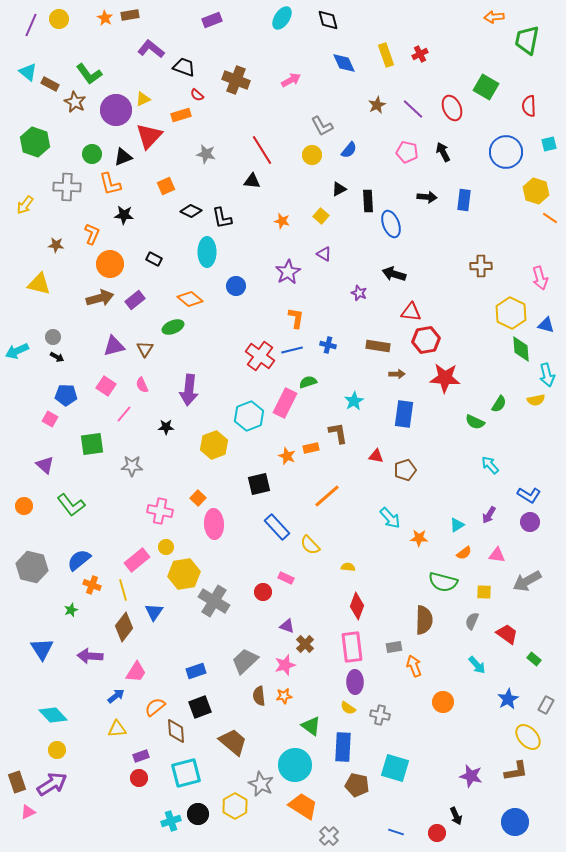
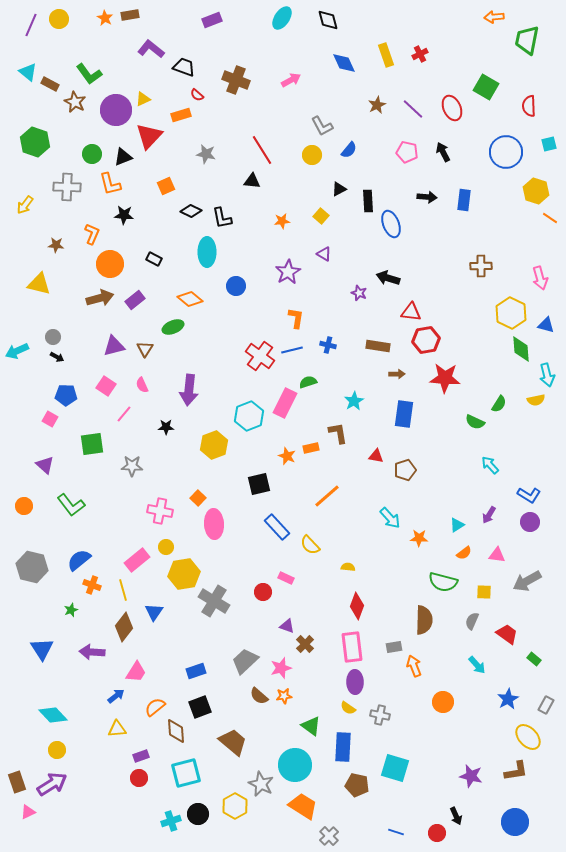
orange star at (282, 221): rotated 21 degrees counterclockwise
black arrow at (394, 274): moved 6 px left, 4 px down
purple arrow at (90, 656): moved 2 px right, 4 px up
pink star at (285, 665): moved 4 px left, 3 px down
brown semicircle at (259, 696): rotated 42 degrees counterclockwise
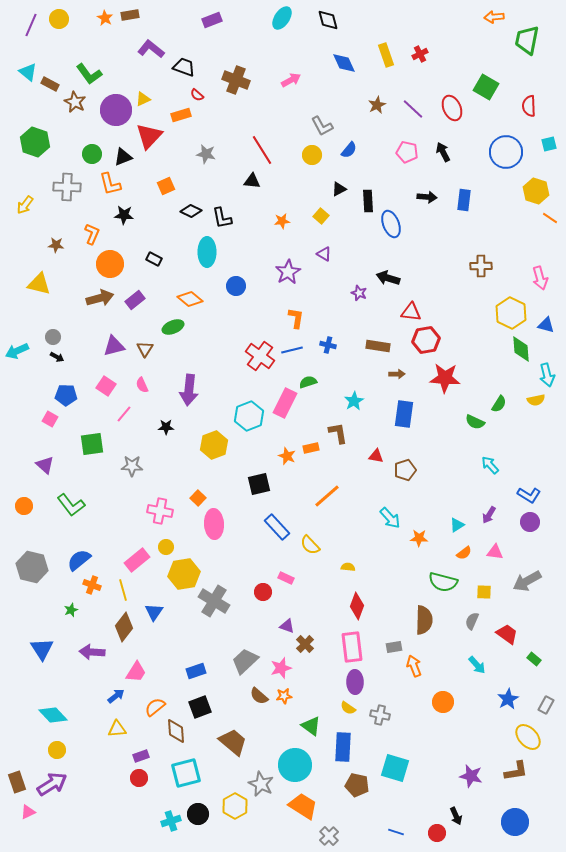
pink triangle at (497, 555): moved 2 px left, 3 px up
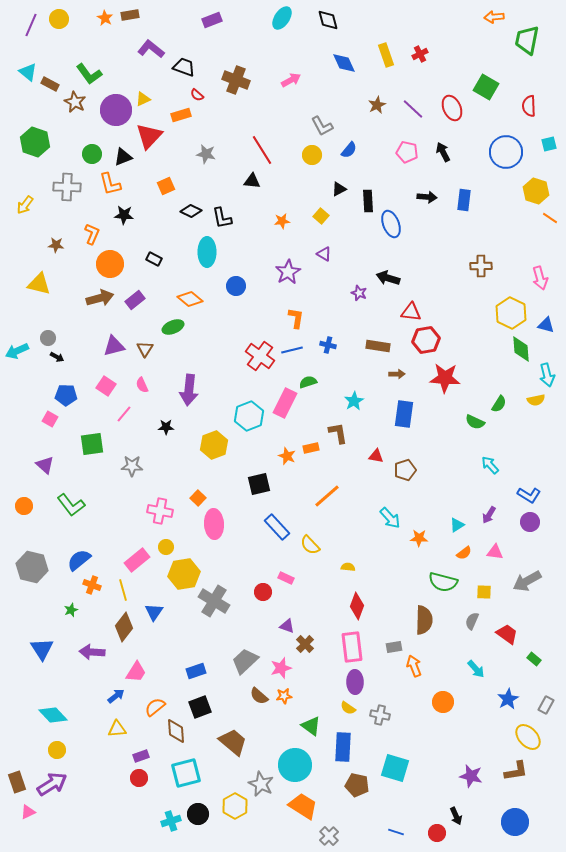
gray circle at (53, 337): moved 5 px left, 1 px down
cyan arrow at (477, 665): moved 1 px left, 4 px down
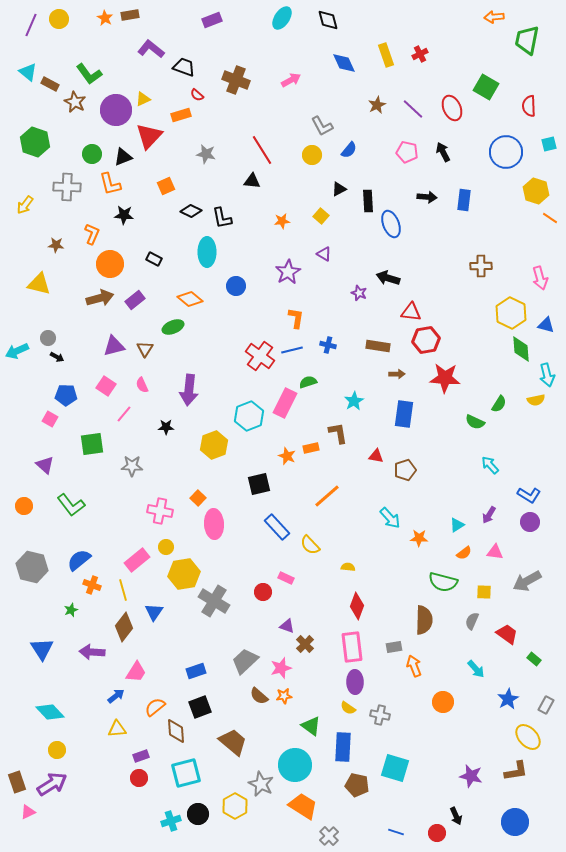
cyan diamond at (53, 715): moved 3 px left, 3 px up
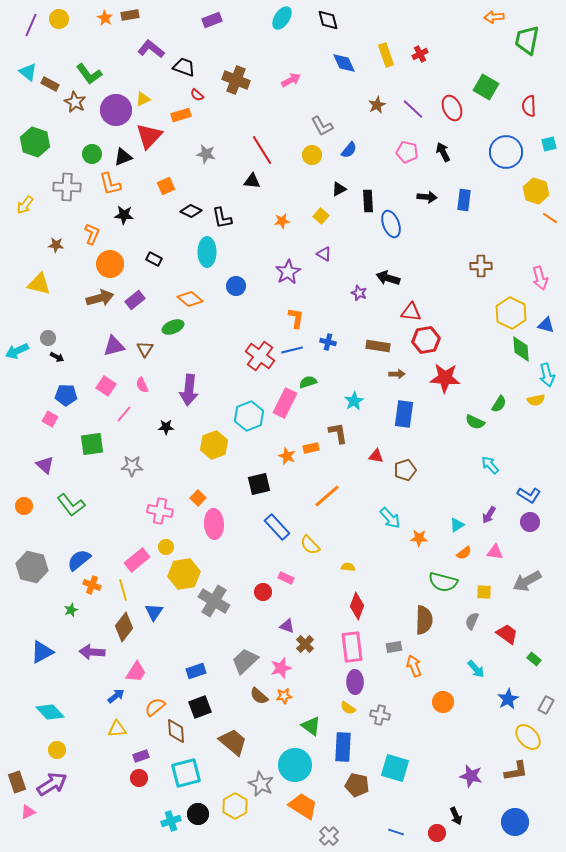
blue cross at (328, 345): moved 3 px up
blue triangle at (42, 649): moved 3 px down; rotated 35 degrees clockwise
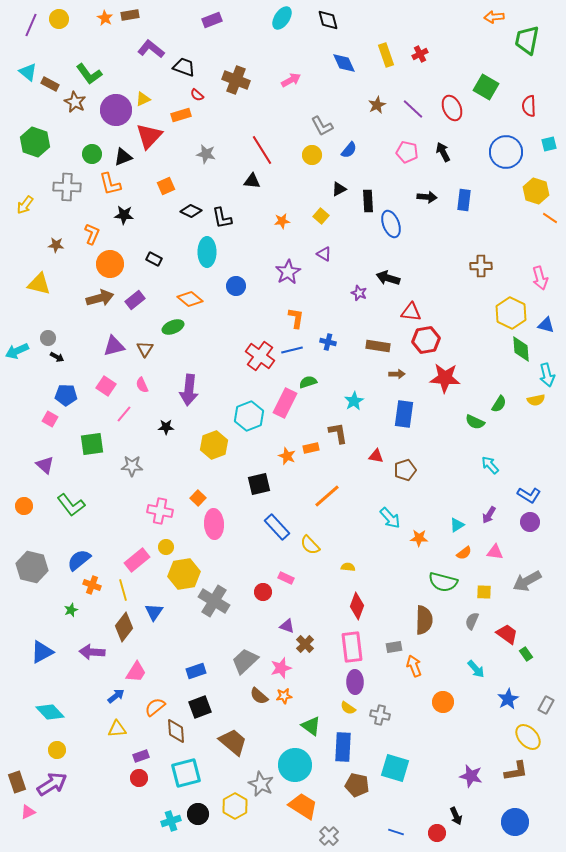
green rectangle at (534, 659): moved 8 px left, 5 px up; rotated 16 degrees clockwise
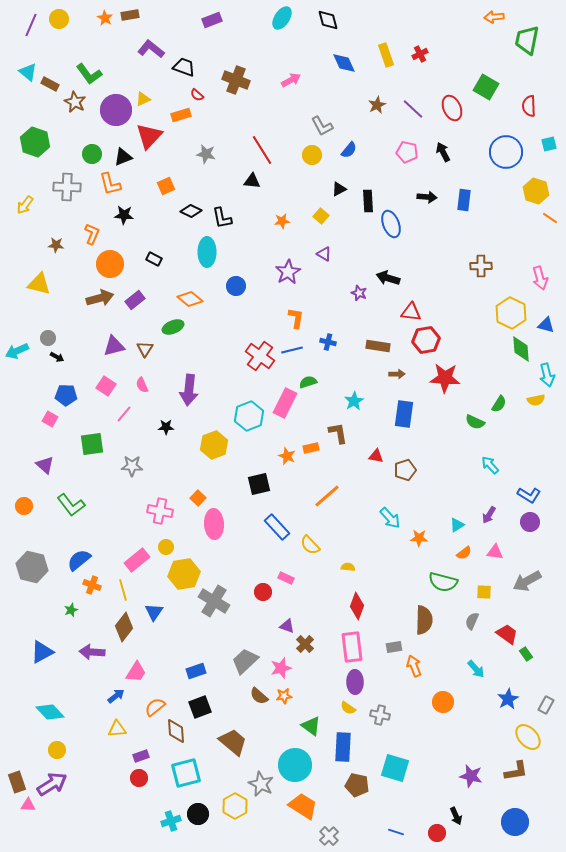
pink triangle at (28, 812): moved 7 px up; rotated 28 degrees clockwise
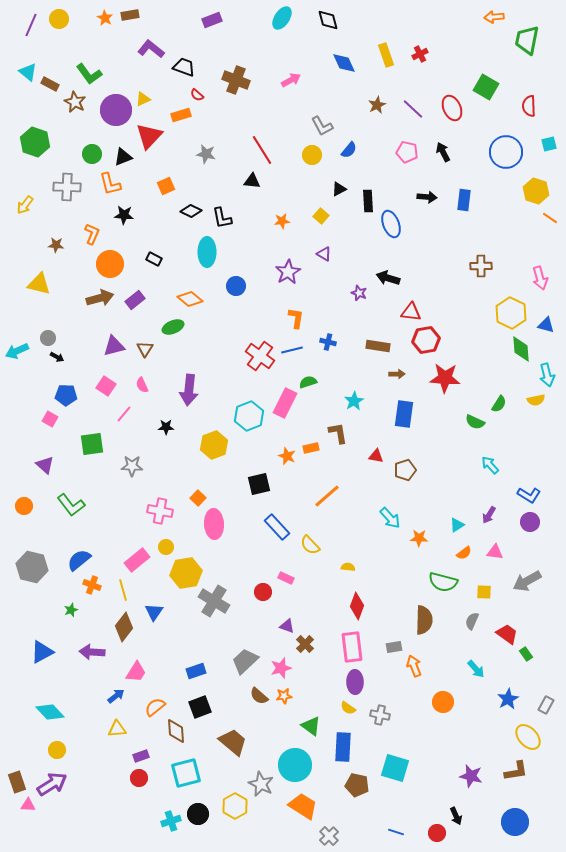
yellow hexagon at (184, 574): moved 2 px right, 1 px up
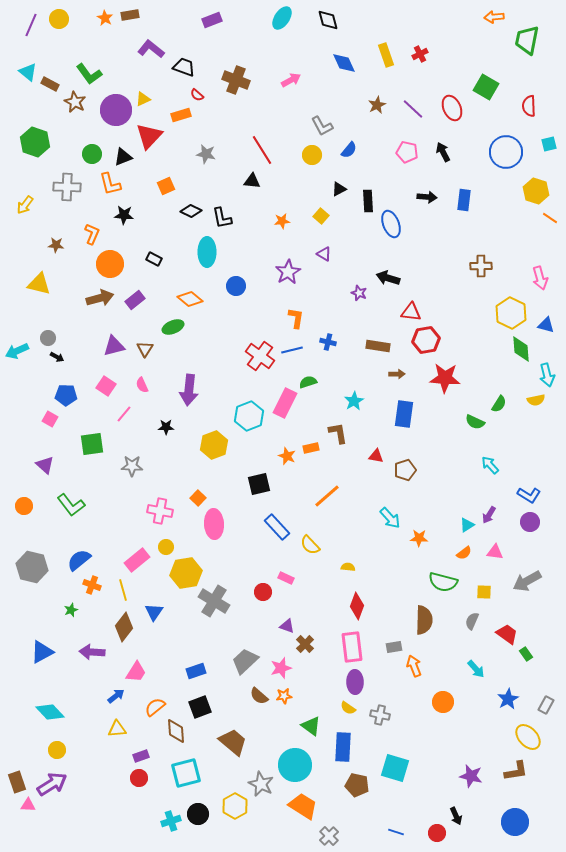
cyan triangle at (457, 525): moved 10 px right
